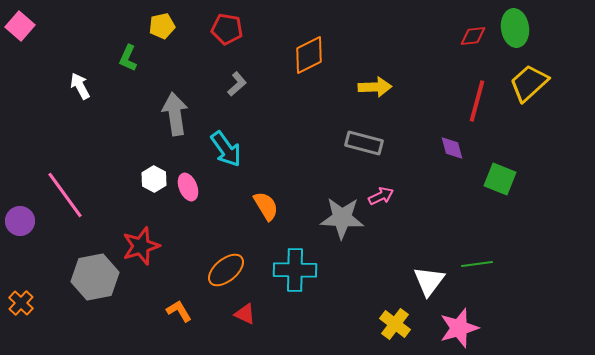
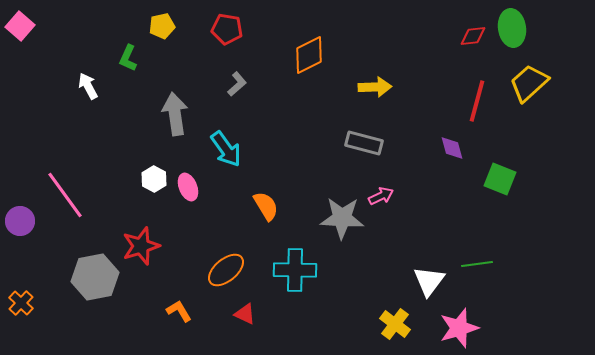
green ellipse: moved 3 px left
white arrow: moved 8 px right
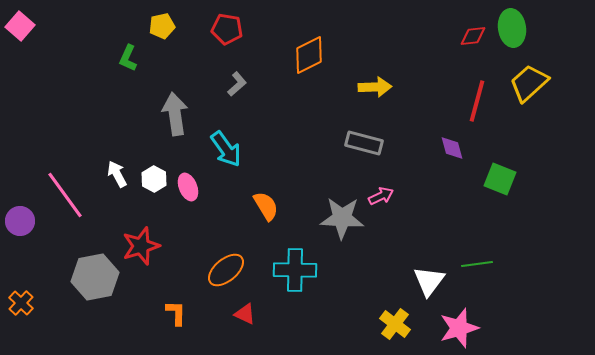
white arrow: moved 29 px right, 88 px down
orange L-shape: moved 3 px left, 2 px down; rotated 32 degrees clockwise
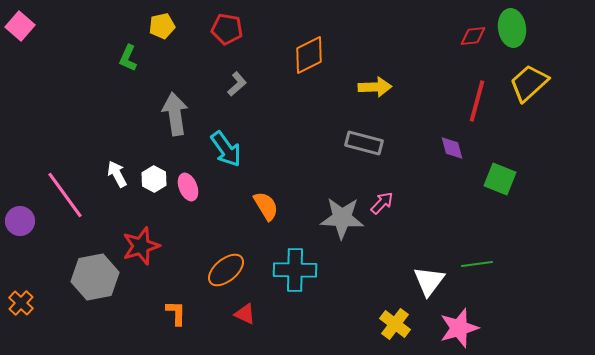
pink arrow: moved 1 px right, 7 px down; rotated 20 degrees counterclockwise
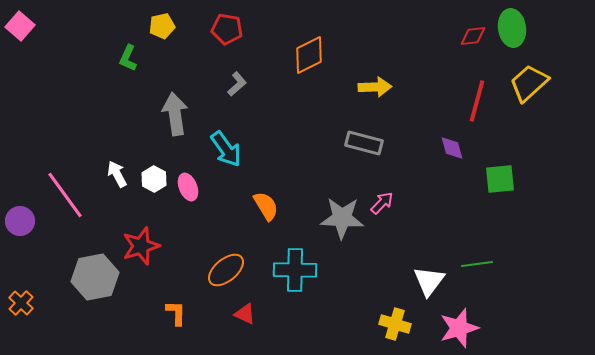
green square: rotated 28 degrees counterclockwise
yellow cross: rotated 20 degrees counterclockwise
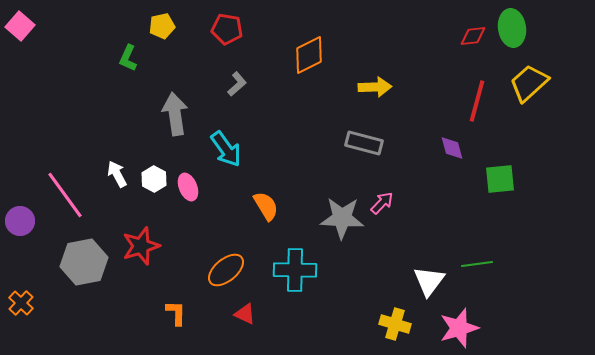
gray hexagon: moved 11 px left, 15 px up
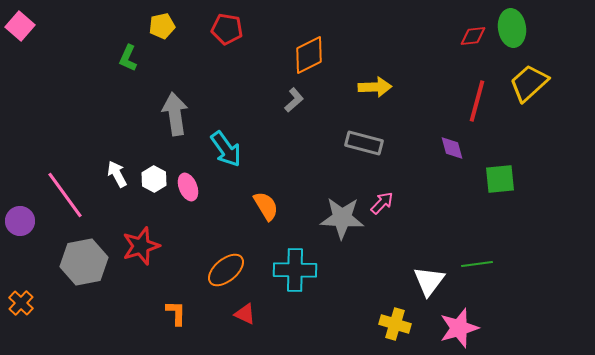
gray L-shape: moved 57 px right, 16 px down
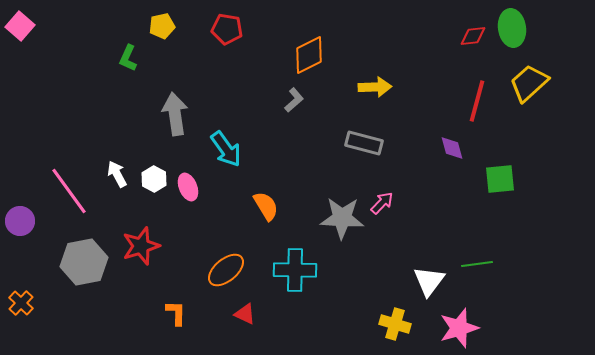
pink line: moved 4 px right, 4 px up
